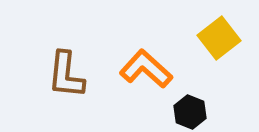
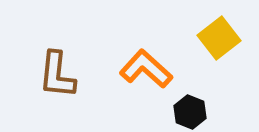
brown L-shape: moved 9 px left
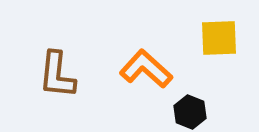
yellow square: rotated 36 degrees clockwise
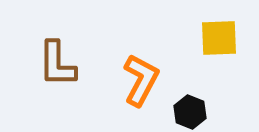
orange L-shape: moved 5 px left, 11 px down; rotated 76 degrees clockwise
brown L-shape: moved 11 px up; rotated 6 degrees counterclockwise
